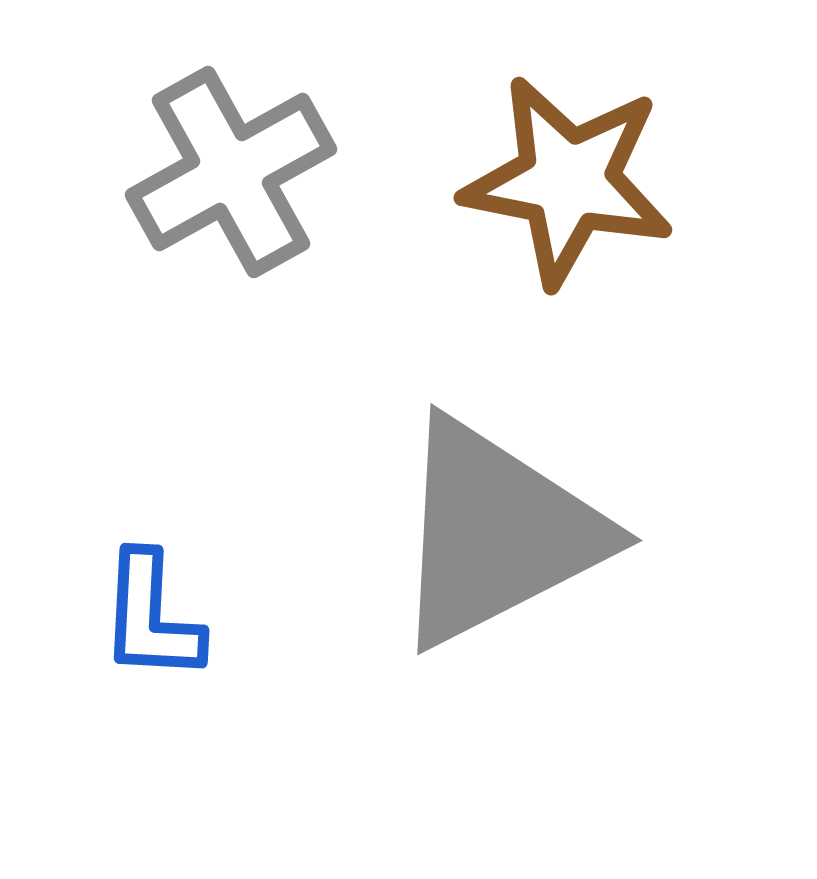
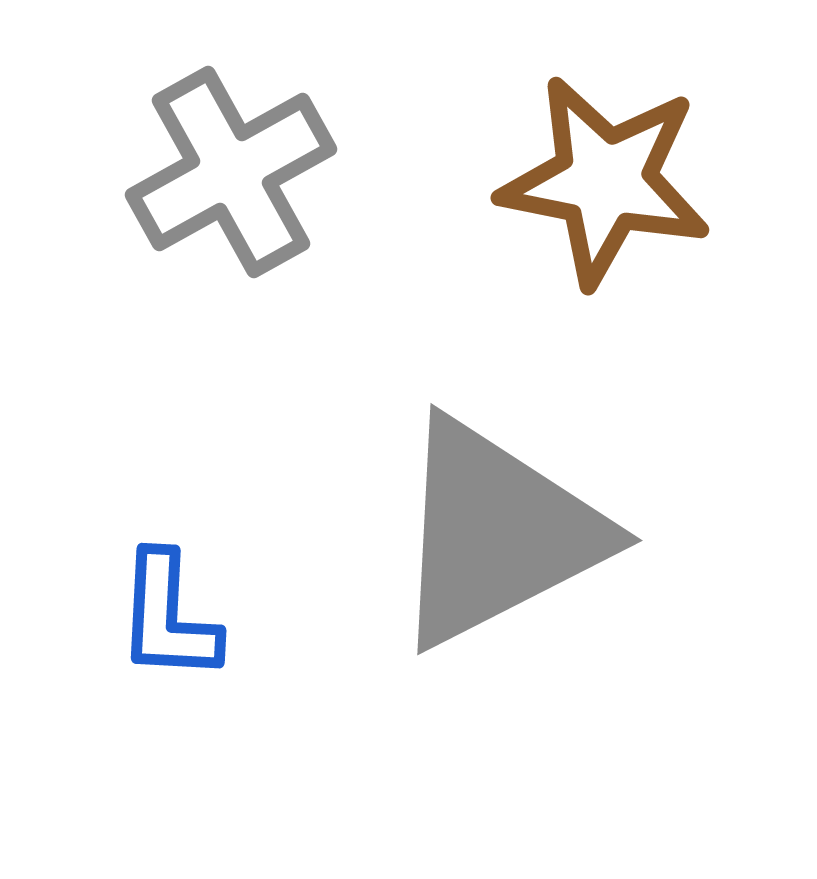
brown star: moved 37 px right
blue L-shape: moved 17 px right
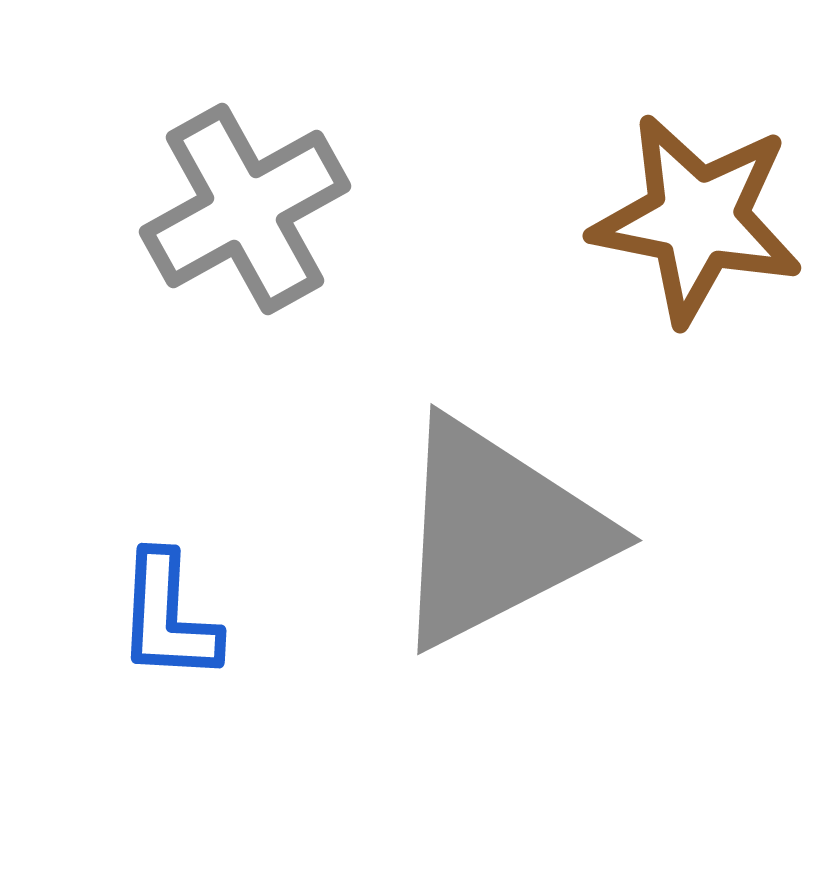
gray cross: moved 14 px right, 37 px down
brown star: moved 92 px right, 38 px down
